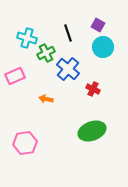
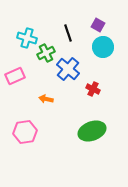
pink hexagon: moved 11 px up
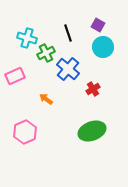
red cross: rotated 32 degrees clockwise
orange arrow: rotated 24 degrees clockwise
pink hexagon: rotated 15 degrees counterclockwise
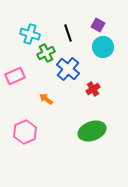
cyan cross: moved 3 px right, 4 px up
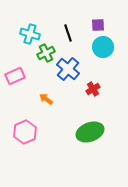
purple square: rotated 32 degrees counterclockwise
green ellipse: moved 2 px left, 1 px down
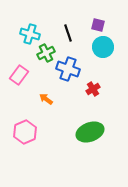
purple square: rotated 16 degrees clockwise
blue cross: rotated 20 degrees counterclockwise
pink rectangle: moved 4 px right, 1 px up; rotated 30 degrees counterclockwise
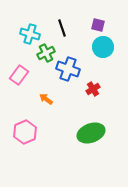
black line: moved 6 px left, 5 px up
green ellipse: moved 1 px right, 1 px down
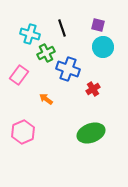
pink hexagon: moved 2 px left
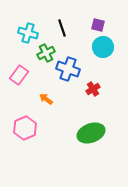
cyan cross: moved 2 px left, 1 px up
pink hexagon: moved 2 px right, 4 px up
